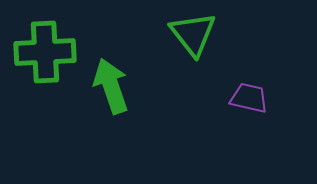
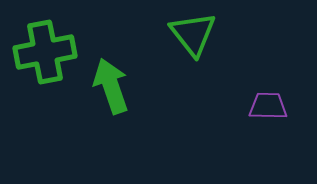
green cross: rotated 8 degrees counterclockwise
purple trapezoid: moved 19 px right, 8 px down; rotated 12 degrees counterclockwise
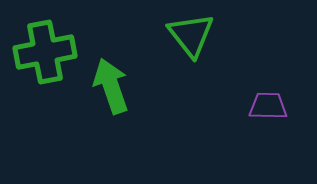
green triangle: moved 2 px left, 1 px down
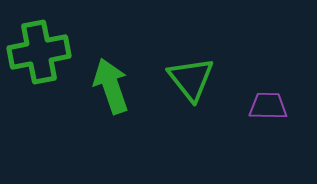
green triangle: moved 44 px down
green cross: moved 6 px left
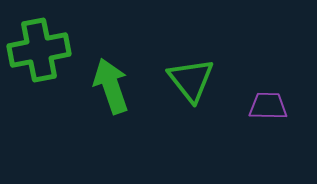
green cross: moved 2 px up
green triangle: moved 1 px down
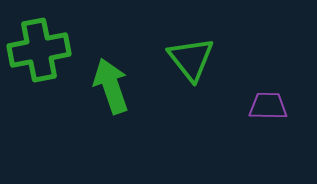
green triangle: moved 21 px up
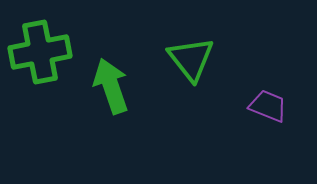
green cross: moved 1 px right, 2 px down
purple trapezoid: rotated 21 degrees clockwise
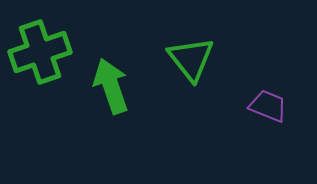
green cross: rotated 8 degrees counterclockwise
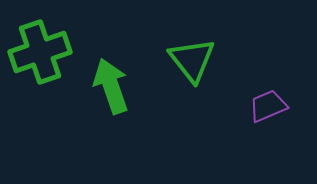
green triangle: moved 1 px right, 1 px down
purple trapezoid: rotated 45 degrees counterclockwise
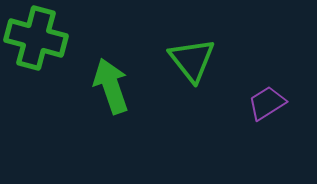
green cross: moved 4 px left, 14 px up; rotated 34 degrees clockwise
purple trapezoid: moved 1 px left, 3 px up; rotated 9 degrees counterclockwise
